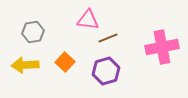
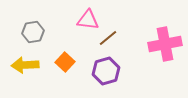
brown line: rotated 18 degrees counterclockwise
pink cross: moved 3 px right, 3 px up
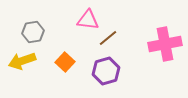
yellow arrow: moved 3 px left, 4 px up; rotated 16 degrees counterclockwise
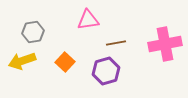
pink triangle: rotated 15 degrees counterclockwise
brown line: moved 8 px right, 5 px down; rotated 30 degrees clockwise
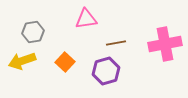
pink triangle: moved 2 px left, 1 px up
